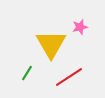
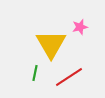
green line: moved 8 px right; rotated 21 degrees counterclockwise
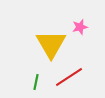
green line: moved 1 px right, 9 px down
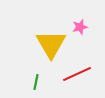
red line: moved 8 px right, 3 px up; rotated 8 degrees clockwise
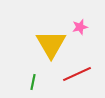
green line: moved 3 px left
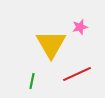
green line: moved 1 px left, 1 px up
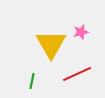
pink star: moved 1 px right, 5 px down
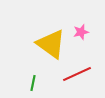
yellow triangle: rotated 24 degrees counterclockwise
green line: moved 1 px right, 2 px down
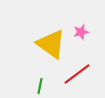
red line: rotated 12 degrees counterclockwise
green line: moved 7 px right, 3 px down
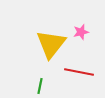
yellow triangle: rotated 32 degrees clockwise
red line: moved 2 px right, 2 px up; rotated 48 degrees clockwise
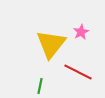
pink star: rotated 14 degrees counterclockwise
red line: moved 1 px left; rotated 16 degrees clockwise
